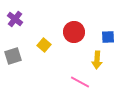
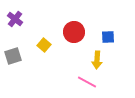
pink line: moved 7 px right
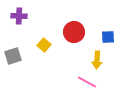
purple cross: moved 4 px right, 3 px up; rotated 35 degrees counterclockwise
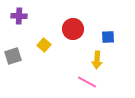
red circle: moved 1 px left, 3 px up
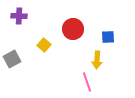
gray square: moved 1 px left, 3 px down; rotated 12 degrees counterclockwise
pink line: rotated 42 degrees clockwise
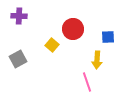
yellow square: moved 8 px right
gray square: moved 6 px right
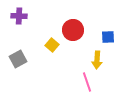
red circle: moved 1 px down
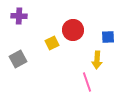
yellow square: moved 2 px up; rotated 24 degrees clockwise
